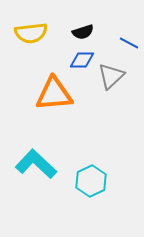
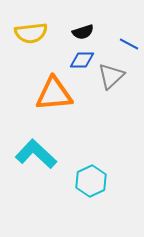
blue line: moved 1 px down
cyan L-shape: moved 10 px up
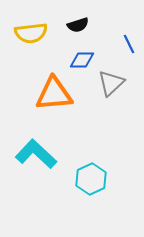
black semicircle: moved 5 px left, 7 px up
blue line: rotated 36 degrees clockwise
gray triangle: moved 7 px down
cyan hexagon: moved 2 px up
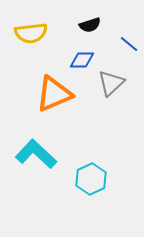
black semicircle: moved 12 px right
blue line: rotated 24 degrees counterclockwise
orange triangle: rotated 18 degrees counterclockwise
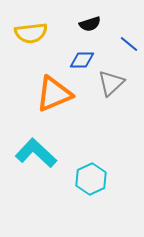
black semicircle: moved 1 px up
cyan L-shape: moved 1 px up
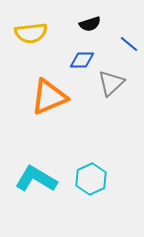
orange triangle: moved 5 px left, 3 px down
cyan L-shape: moved 26 px down; rotated 12 degrees counterclockwise
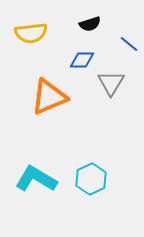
gray triangle: rotated 16 degrees counterclockwise
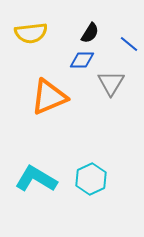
black semicircle: moved 9 px down; rotated 40 degrees counterclockwise
